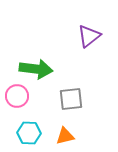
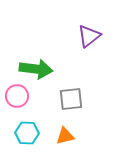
cyan hexagon: moved 2 px left
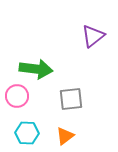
purple triangle: moved 4 px right
orange triangle: rotated 24 degrees counterclockwise
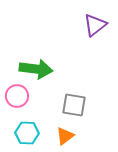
purple triangle: moved 2 px right, 11 px up
gray square: moved 3 px right, 6 px down; rotated 15 degrees clockwise
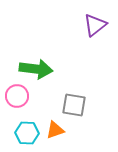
orange triangle: moved 10 px left, 6 px up; rotated 18 degrees clockwise
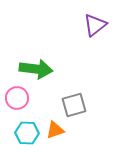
pink circle: moved 2 px down
gray square: rotated 25 degrees counterclockwise
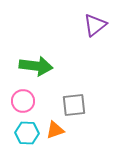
green arrow: moved 3 px up
pink circle: moved 6 px right, 3 px down
gray square: rotated 10 degrees clockwise
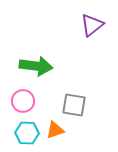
purple triangle: moved 3 px left
gray square: rotated 15 degrees clockwise
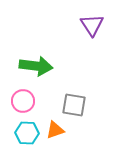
purple triangle: rotated 25 degrees counterclockwise
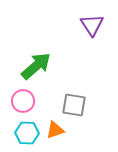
green arrow: rotated 48 degrees counterclockwise
